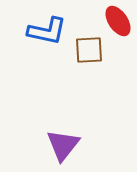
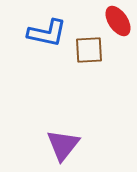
blue L-shape: moved 2 px down
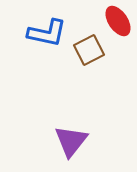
brown square: rotated 24 degrees counterclockwise
purple triangle: moved 8 px right, 4 px up
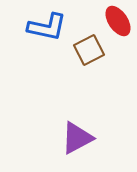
blue L-shape: moved 6 px up
purple triangle: moved 6 px right, 3 px up; rotated 24 degrees clockwise
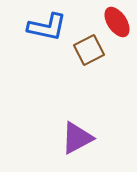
red ellipse: moved 1 px left, 1 px down
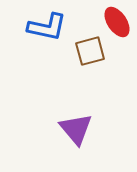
brown square: moved 1 px right, 1 px down; rotated 12 degrees clockwise
purple triangle: moved 1 px left, 9 px up; rotated 42 degrees counterclockwise
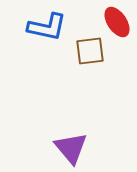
brown square: rotated 8 degrees clockwise
purple triangle: moved 5 px left, 19 px down
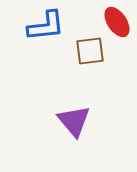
blue L-shape: moved 1 px left, 1 px up; rotated 18 degrees counterclockwise
purple triangle: moved 3 px right, 27 px up
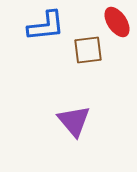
brown square: moved 2 px left, 1 px up
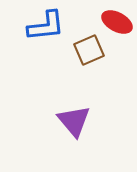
red ellipse: rotated 28 degrees counterclockwise
brown square: moved 1 px right; rotated 16 degrees counterclockwise
